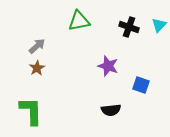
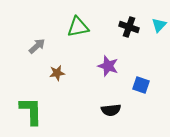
green triangle: moved 1 px left, 6 px down
brown star: moved 20 px right, 5 px down; rotated 21 degrees clockwise
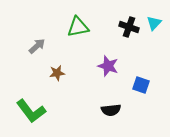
cyan triangle: moved 5 px left, 2 px up
green L-shape: rotated 144 degrees clockwise
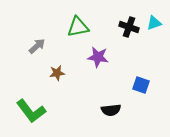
cyan triangle: rotated 28 degrees clockwise
purple star: moved 10 px left, 9 px up; rotated 10 degrees counterclockwise
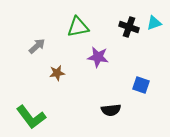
green L-shape: moved 6 px down
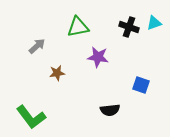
black semicircle: moved 1 px left
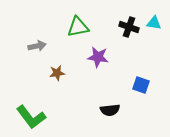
cyan triangle: rotated 28 degrees clockwise
gray arrow: rotated 30 degrees clockwise
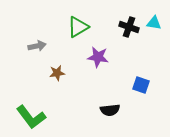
green triangle: rotated 20 degrees counterclockwise
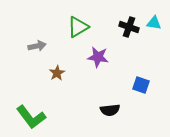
brown star: rotated 21 degrees counterclockwise
